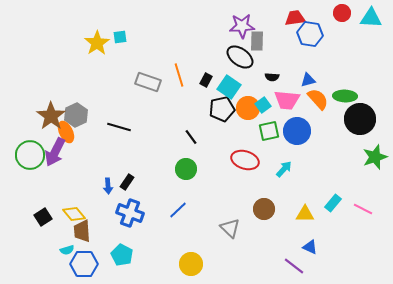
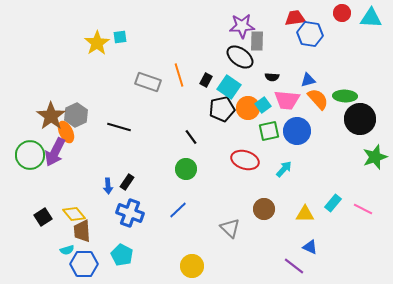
yellow circle at (191, 264): moved 1 px right, 2 px down
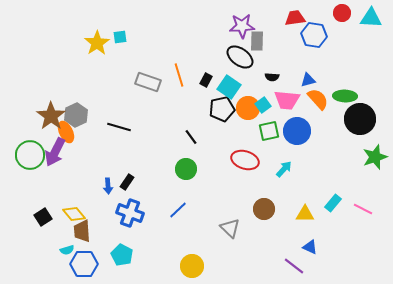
blue hexagon at (310, 34): moved 4 px right, 1 px down
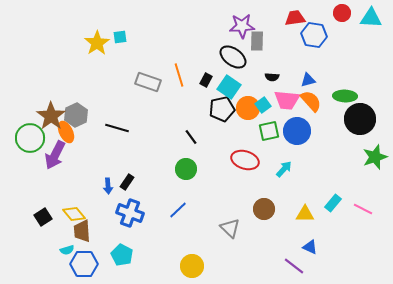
black ellipse at (240, 57): moved 7 px left
orange semicircle at (318, 99): moved 7 px left, 2 px down
black line at (119, 127): moved 2 px left, 1 px down
purple arrow at (55, 152): moved 3 px down
green circle at (30, 155): moved 17 px up
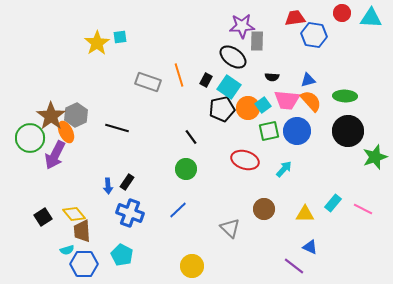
black circle at (360, 119): moved 12 px left, 12 px down
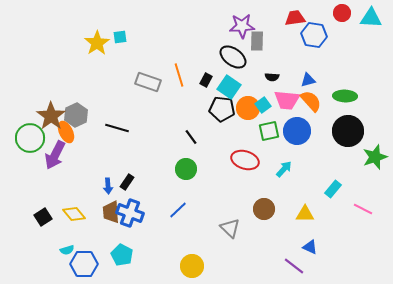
black pentagon at (222, 109): rotated 20 degrees clockwise
cyan rectangle at (333, 203): moved 14 px up
brown trapezoid at (82, 231): moved 29 px right, 19 px up
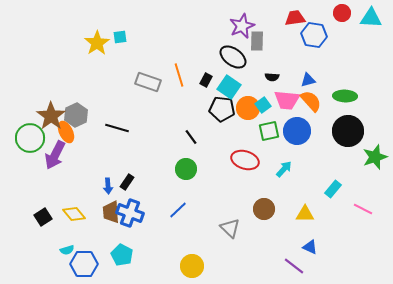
purple star at (242, 26): rotated 20 degrees counterclockwise
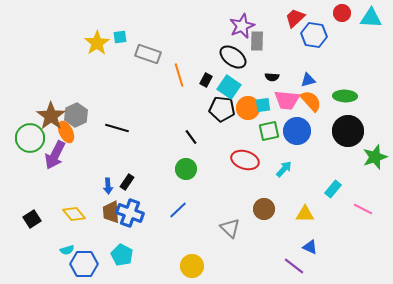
red trapezoid at (295, 18): rotated 35 degrees counterclockwise
gray rectangle at (148, 82): moved 28 px up
cyan square at (263, 105): rotated 28 degrees clockwise
black square at (43, 217): moved 11 px left, 2 px down
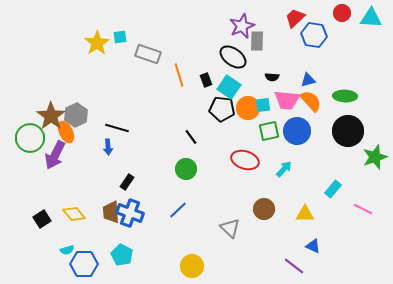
black rectangle at (206, 80): rotated 48 degrees counterclockwise
blue arrow at (108, 186): moved 39 px up
black square at (32, 219): moved 10 px right
blue triangle at (310, 247): moved 3 px right, 1 px up
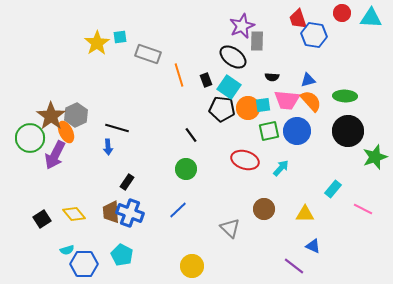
red trapezoid at (295, 18): moved 3 px right, 1 px down; rotated 65 degrees counterclockwise
black line at (191, 137): moved 2 px up
cyan arrow at (284, 169): moved 3 px left, 1 px up
